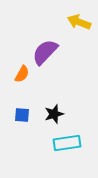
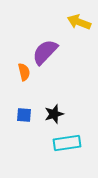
orange semicircle: moved 2 px right, 2 px up; rotated 42 degrees counterclockwise
blue square: moved 2 px right
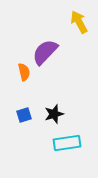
yellow arrow: rotated 40 degrees clockwise
blue square: rotated 21 degrees counterclockwise
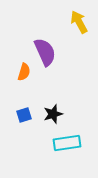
purple semicircle: rotated 112 degrees clockwise
orange semicircle: rotated 30 degrees clockwise
black star: moved 1 px left
